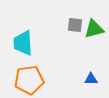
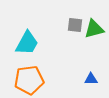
cyan trapezoid: moved 4 px right; rotated 148 degrees counterclockwise
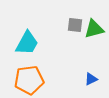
blue triangle: rotated 24 degrees counterclockwise
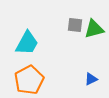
orange pentagon: rotated 20 degrees counterclockwise
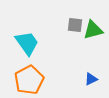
green triangle: moved 1 px left, 1 px down
cyan trapezoid: rotated 64 degrees counterclockwise
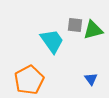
cyan trapezoid: moved 25 px right, 2 px up
blue triangle: rotated 40 degrees counterclockwise
